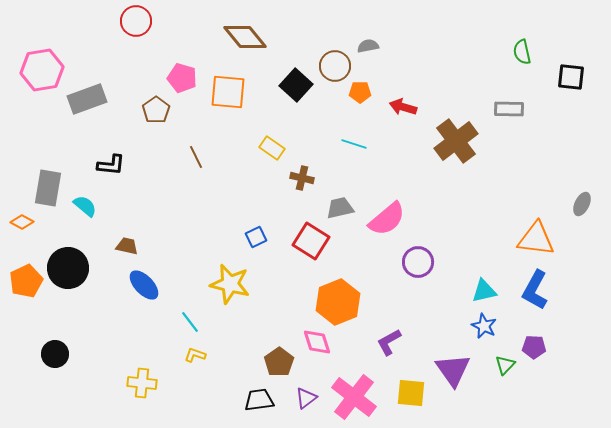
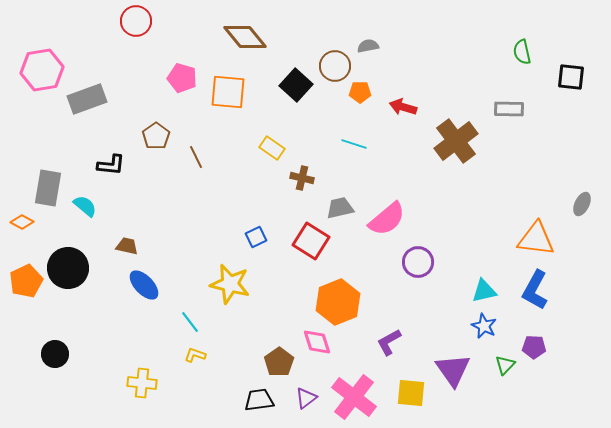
brown pentagon at (156, 110): moved 26 px down
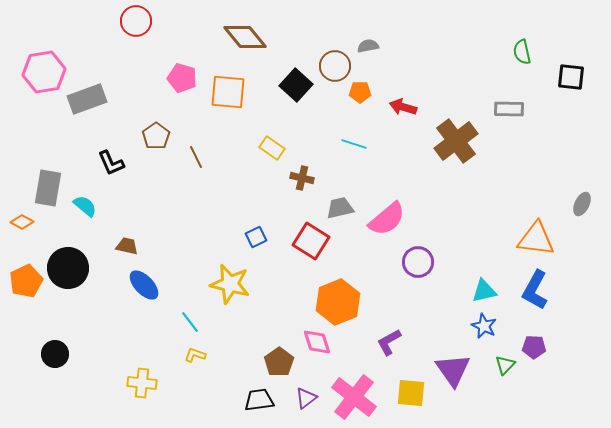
pink hexagon at (42, 70): moved 2 px right, 2 px down
black L-shape at (111, 165): moved 2 px up; rotated 60 degrees clockwise
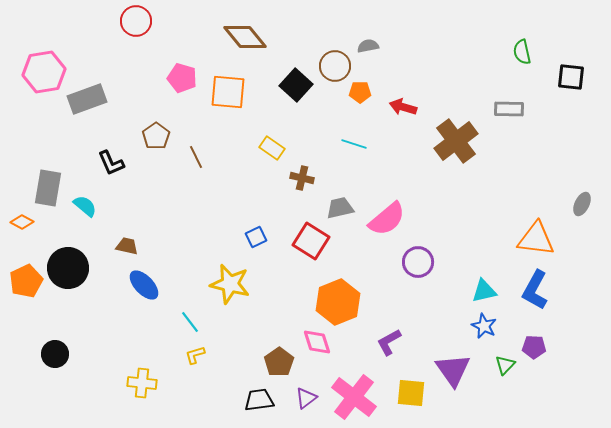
yellow L-shape at (195, 355): rotated 35 degrees counterclockwise
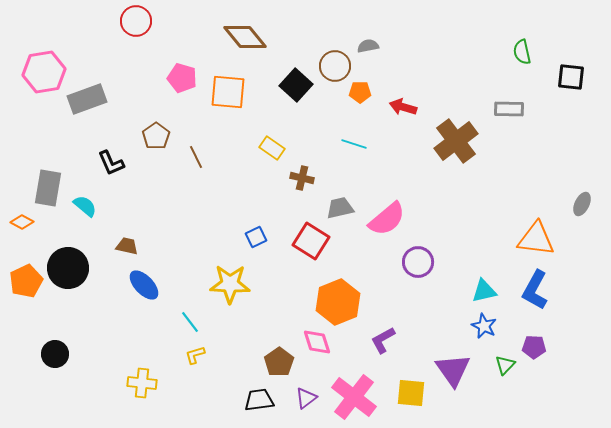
yellow star at (230, 284): rotated 12 degrees counterclockwise
purple L-shape at (389, 342): moved 6 px left, 2 px up
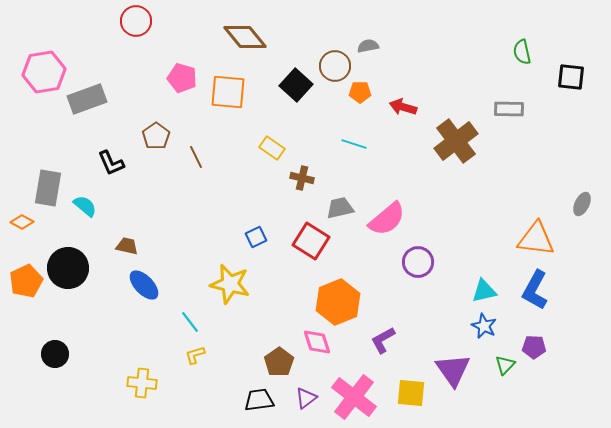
yellow star at (230, 284): rotated 12 degrees clockwise
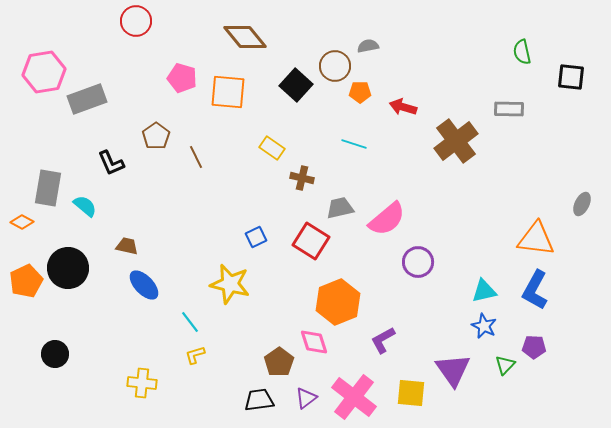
pink diamond at (317, 342): moved 3 px left
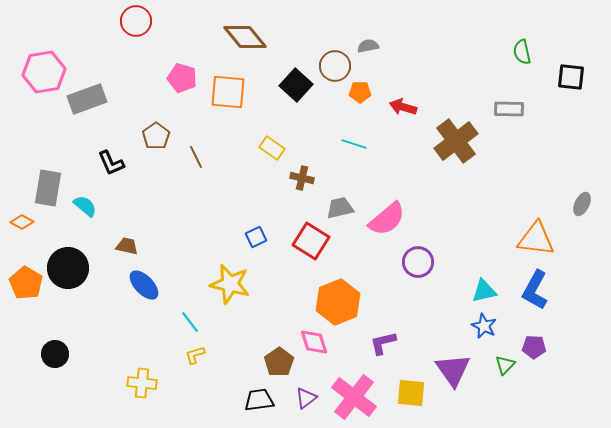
orange pentagon at (26, 281): moved 2 px down; rotated 16 degrees counterclockwise
purple L-shape at (383, 340): moved 3 px down; rotated 16 degrees clockwise
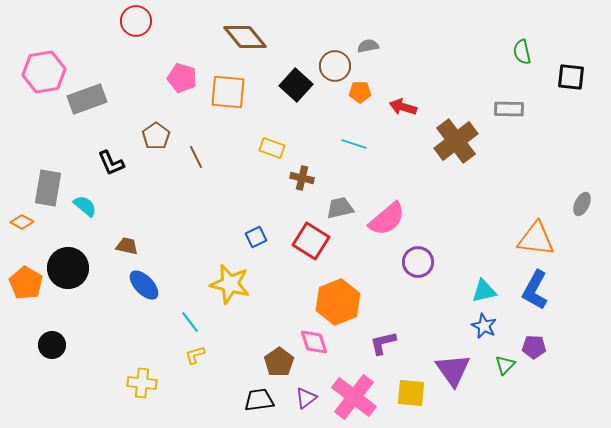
yellow rectangle at (272, 148): rotated 15 degrees counterclockwise
black circle at (55, 354): moved 3 px left, 9 px up
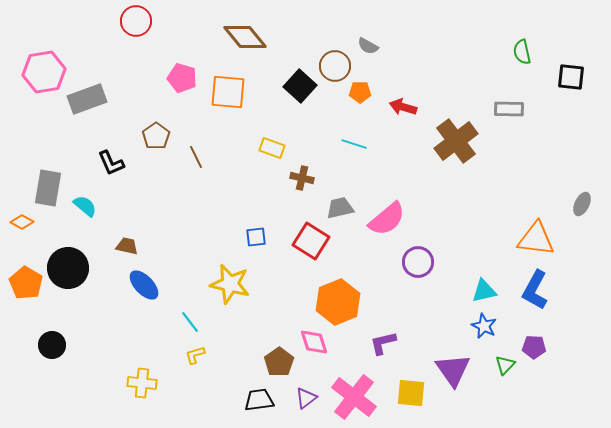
gray semicircle at (368, 46): rotated 140 degrees counterclockwise
black square at (296, 85): moved 4 px right, 1 px down
blue square at (256, 237): rotated 20 degrees clockwise
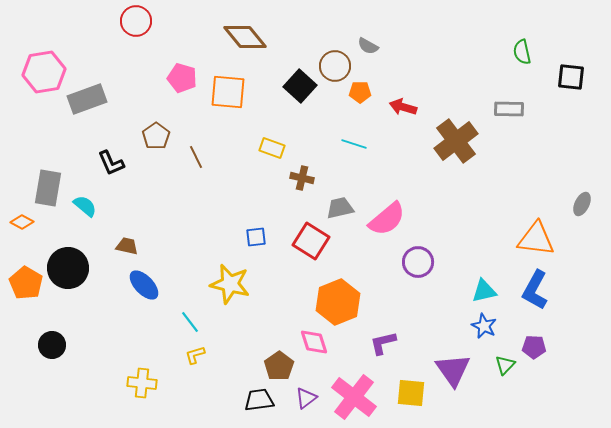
brown pentagon at (279, 362): moved 4 px down
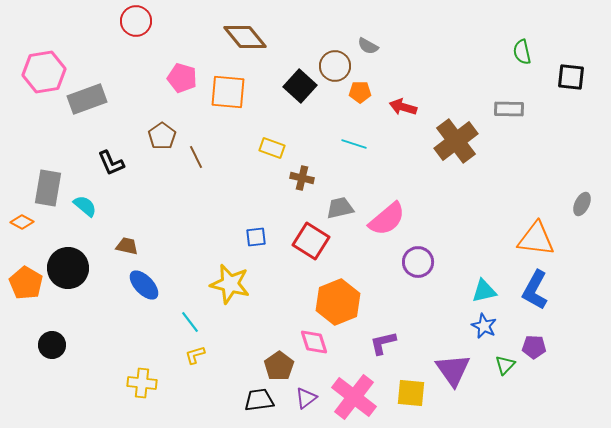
brown pentagon at (156, 136): moved 6 px right
